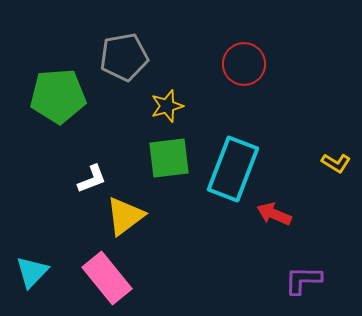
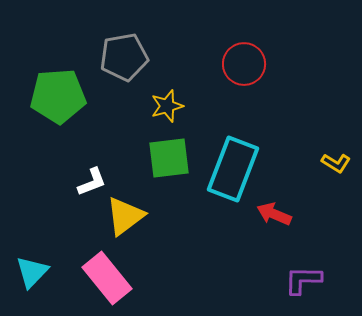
white L-shape: moved 3 px down
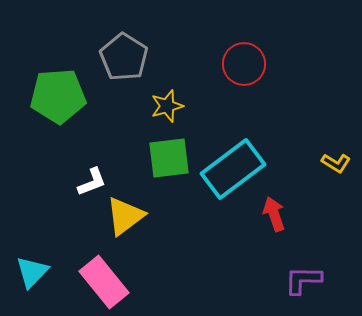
gray pentagon: rotated 30 degrees counterclockwise
cyan rectangle: rotated 32 degrees clockwise
red arrow: rotated 48 degrees clockwise
pink rectangle: moved 3 px left, 4 px down
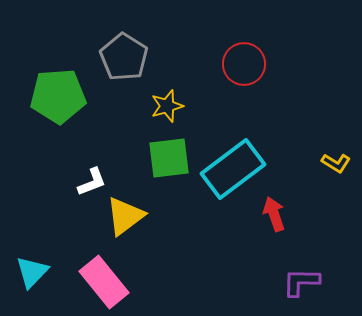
purple L-shape: moved 2 px left, 2 px down
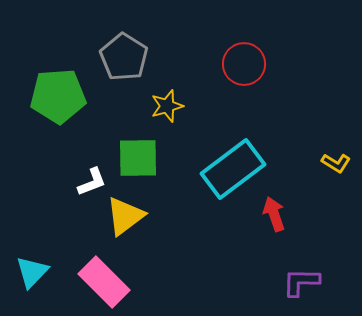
green square: moved 31 px left; rotated 6 degrees clockwise
pink rectangle: rotated 6 degrees counterclockwise
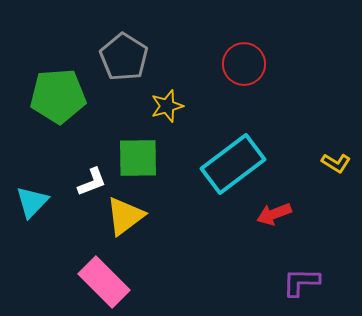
cyan rectangle: moved 5 px up
red arrow: rotated 92 degrees counterclockwise
cyan triangle: moved 70 px up
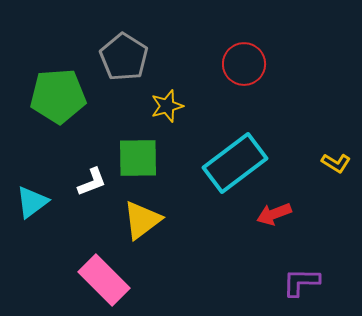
cyan rectangle: moved 2 px right, 1 px up
cyan triangle: rotated 9 degrees clockwise
yellow triangle: moved 17 px right, 4 px down
pink rectangle: moved 2 px up
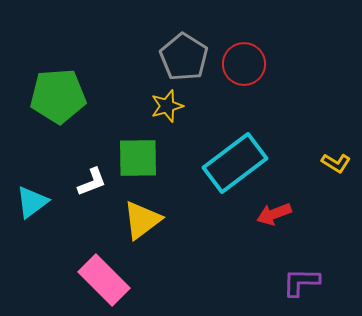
gray pentagon: moved 60 px right
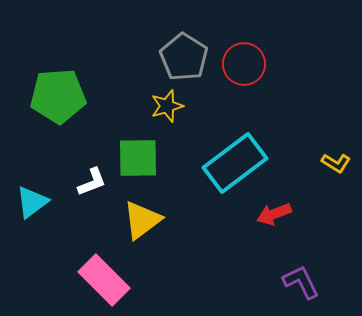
purple L-shape: rotated 63 degrees clockwise
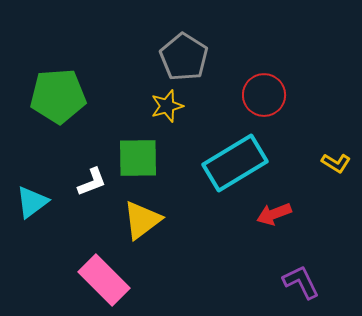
red circle: moved 20 px right, 31 px down
cyan rectangle: rotated 6 degrees clockwise
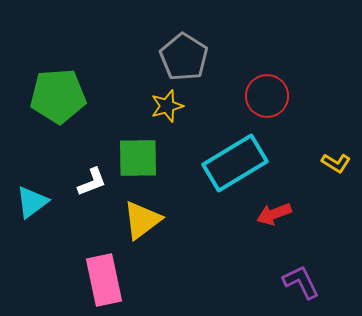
red circle: moved 3 px right, 1 px down
pink rectangle: rotated 33 degrees clockwise
